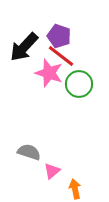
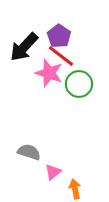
purple pentagon: rotated 15 degrees clockwise
pink triangle: moved 1 px right, 1 px down
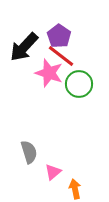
gray semicircle: rotated 55 degrees clockwise
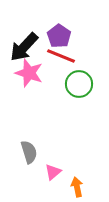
red line: rotated 16 degrees counterclockwise
pink star: moved 20 px left
orange arrow: moved 2 px right, 2 px up
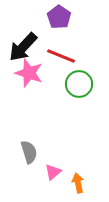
purple pentagon: moved 19 px up
black arrow: moved 1 px left
orange arrow: moved 1 px right, 4 px up
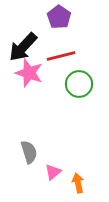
red line: rotated 36 degrees counterclockwise
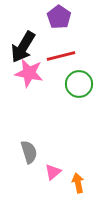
black arrow: rotated 12 degrees counterclockwise
pink star: rotated 8 degrees counterclockwise
